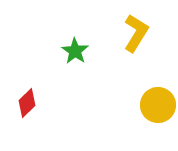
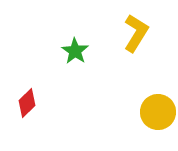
yellow circle: moved 7 px down
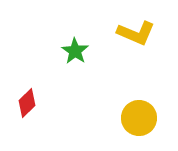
yellow L-shape: rotated 81 degrees clockwise
yellow circle: moved 19 px left, 6 px down
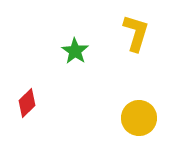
yellow L-shape: rotated 96 degrees counterclockwise
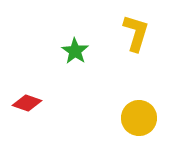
red diamond: rotated 64 degrees clockwise
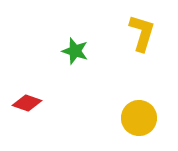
yellow L-shape: moved 6 px right
green star: rotated 16 degrees counterclockwise
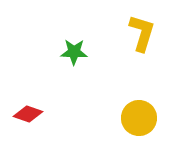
green star: moved 1 px left, 1 px down; rotated 16 degrees counterclockwise
red diamond: moved 1 px right, 11 px down
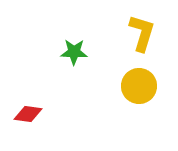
red diamond: rotated 12 degrees counterclockwise
yellow circle: moved 32 px up
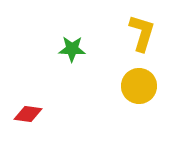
green star: moved 2 px left, 3 px up
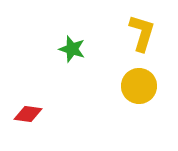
green star: rotated 16 degrees clockwise
